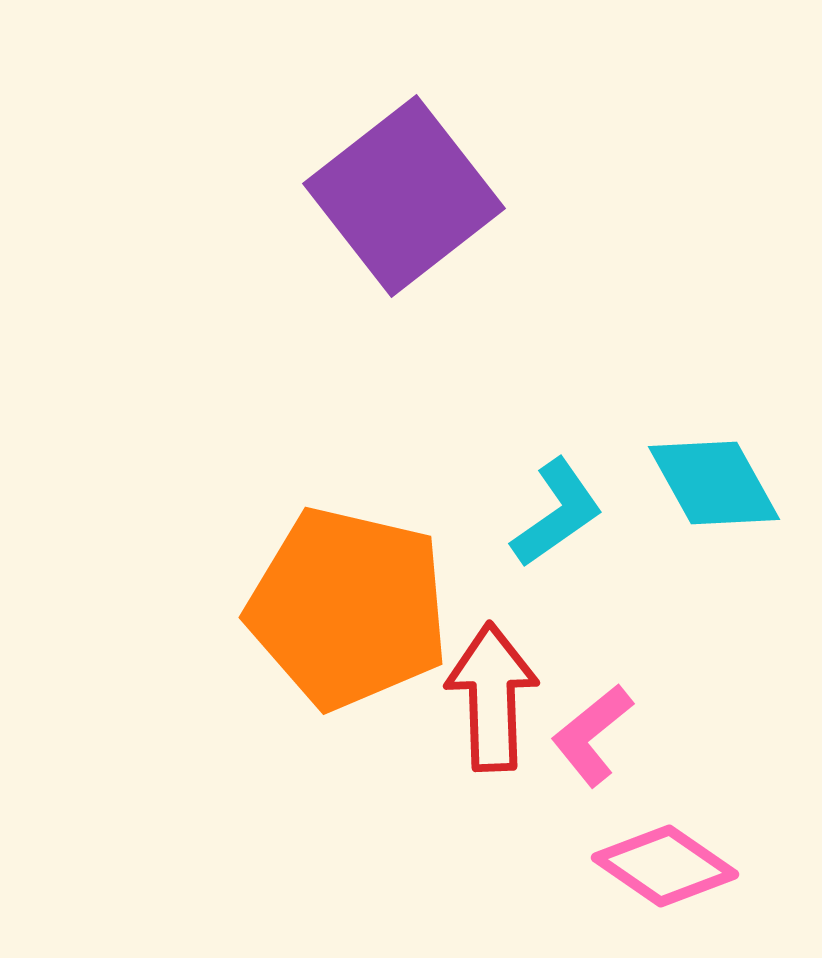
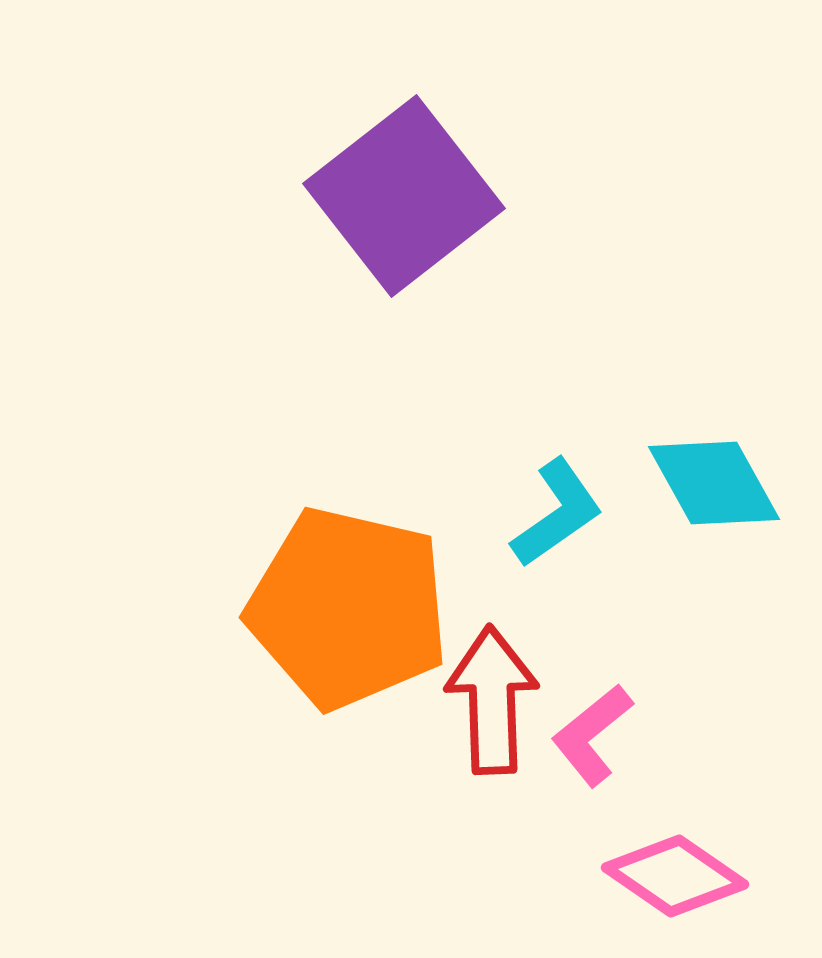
red arrow: moved 3 px down
pink diamond: moved 10 px right, 10 px down
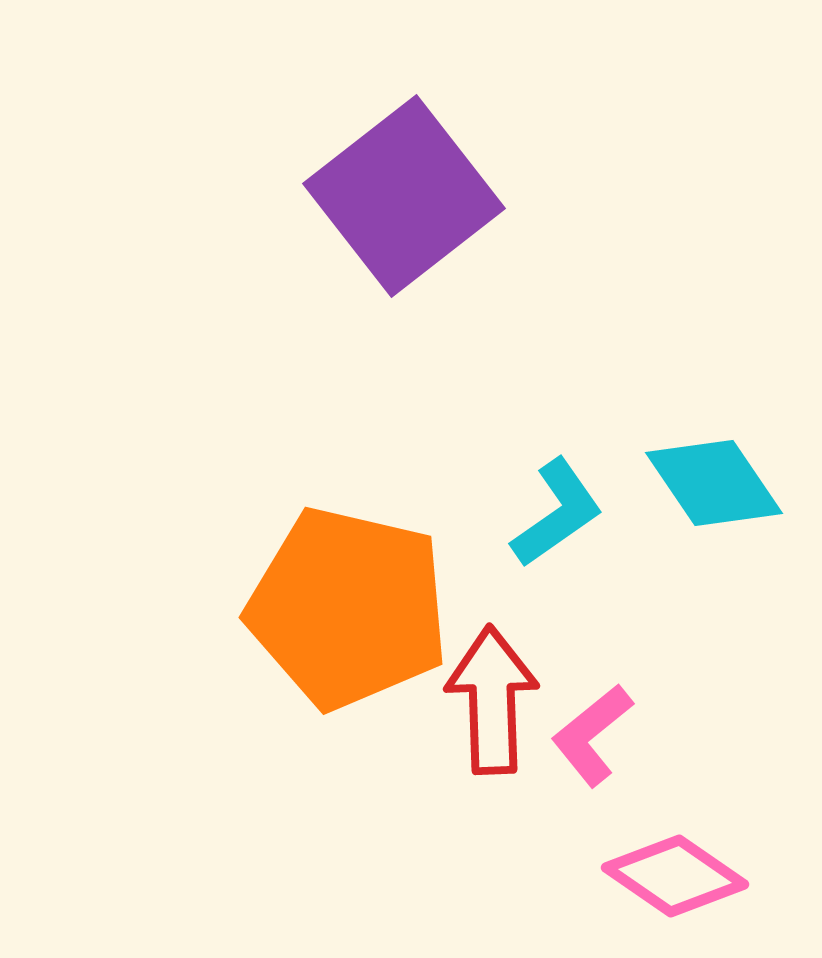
cyan diamond: rotated 5 degrees counterclockwise
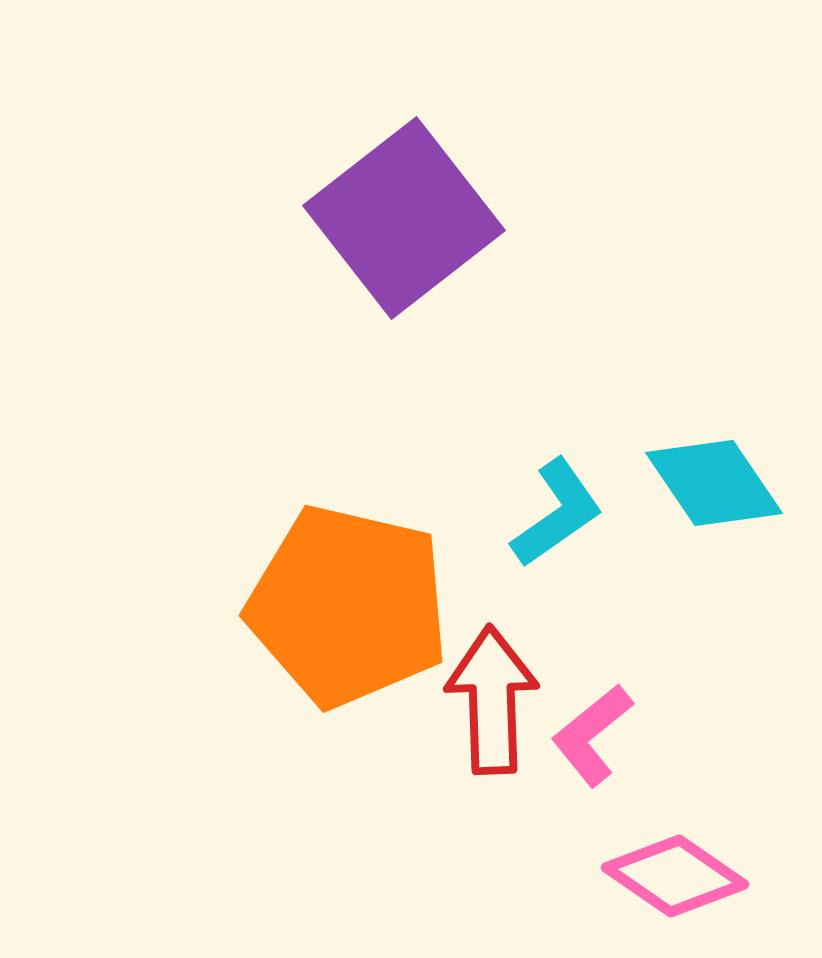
purple square: moved 22 px down
orange pentagon: moved 2 px up
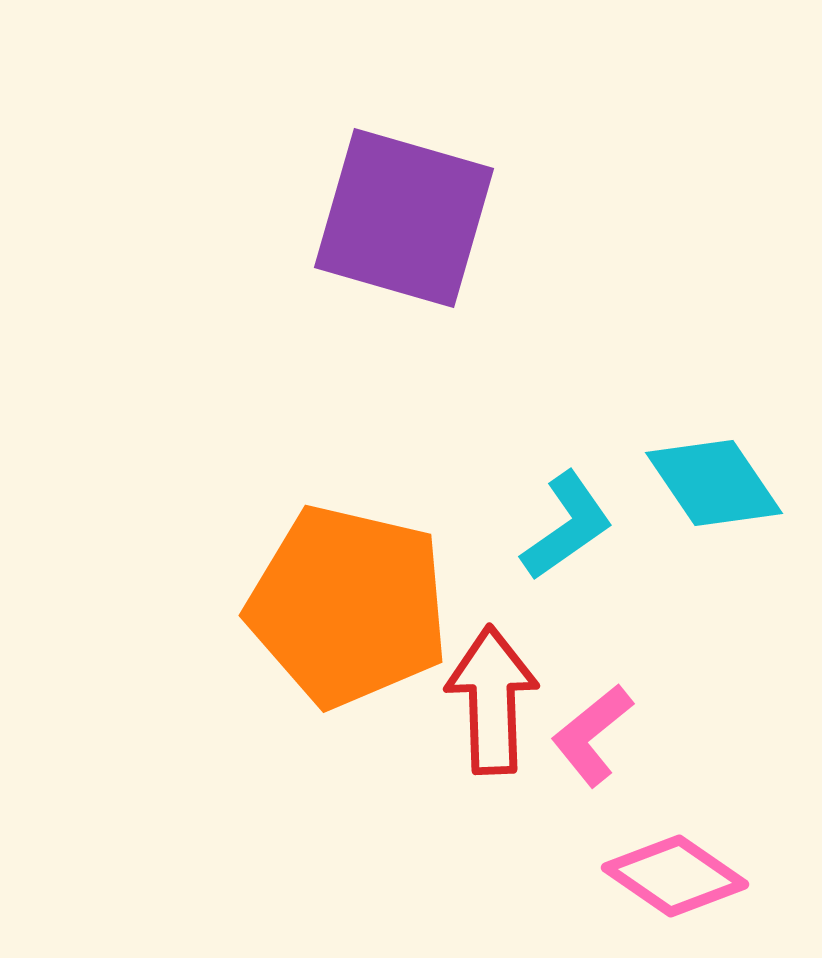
purple square: rotated 36 degrees counterclockwise
cyan L-shape: moved 10 px right, 13 px down
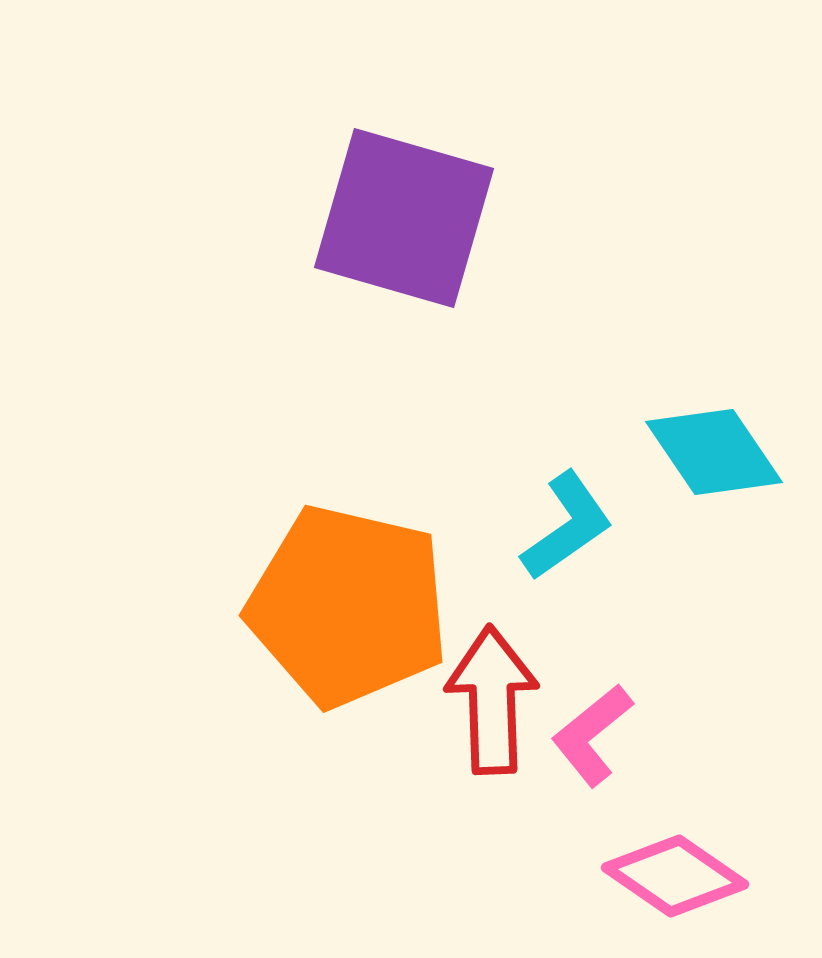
cyan diamond: moved 31 px up
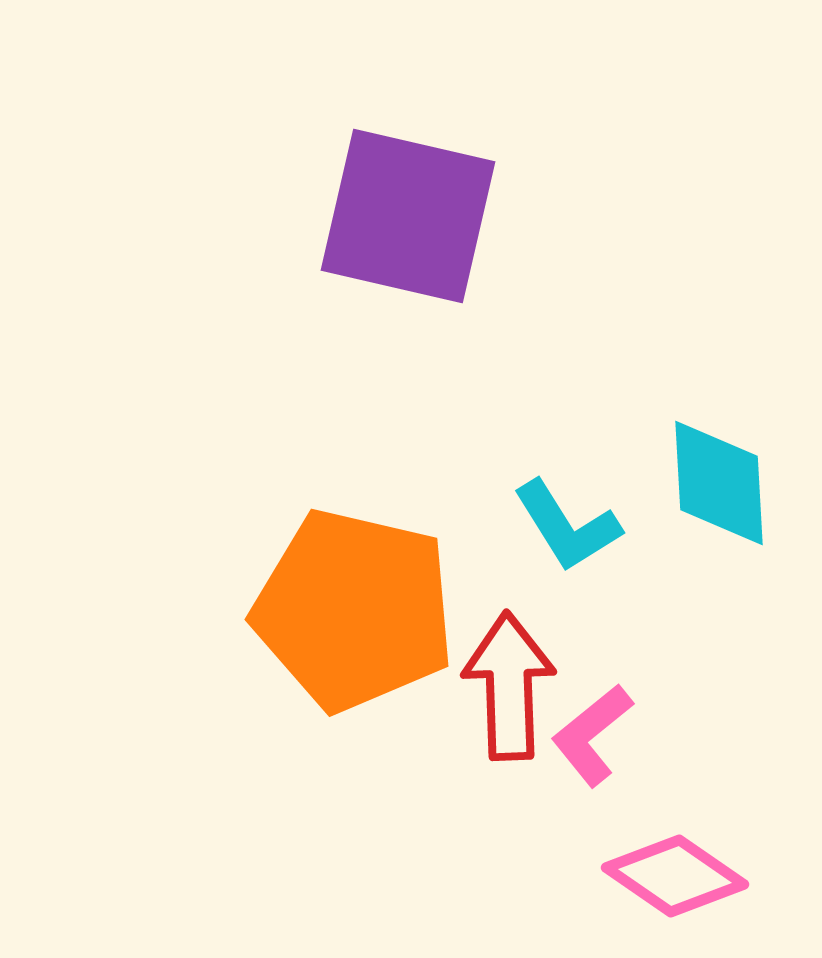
purple square: moved 4 px right, 2 px up; rotated 3 degrees counterclockwise
cyan diamond: moved 5 px right, 31 px down; rotated 31 degrees clockwise
cyan L-shape: rotated 93 degrees clockwise
orange pentagon: moved 6 px right, 4 px down
red arrow: moved 17 px right, 14 px up
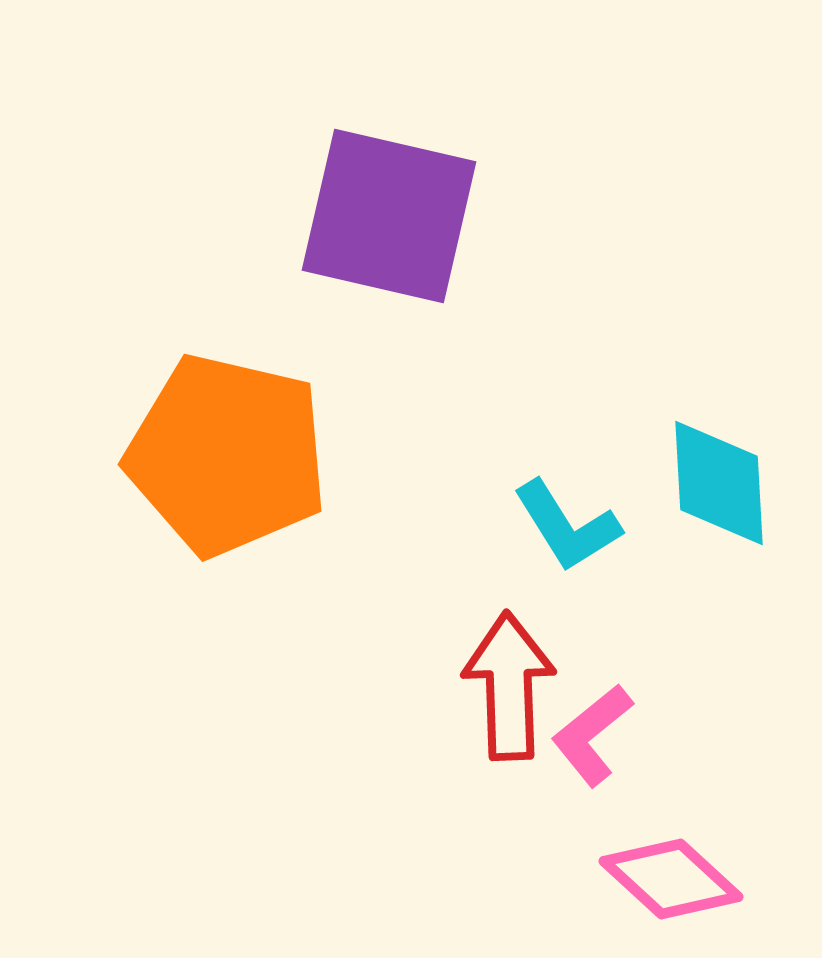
purple square: moved 19 px left
orange pentagon: moved 127 px left, 155 px up
pink diamond: moved 4 px left, 3 px down; rotated 8 degrees clockwise
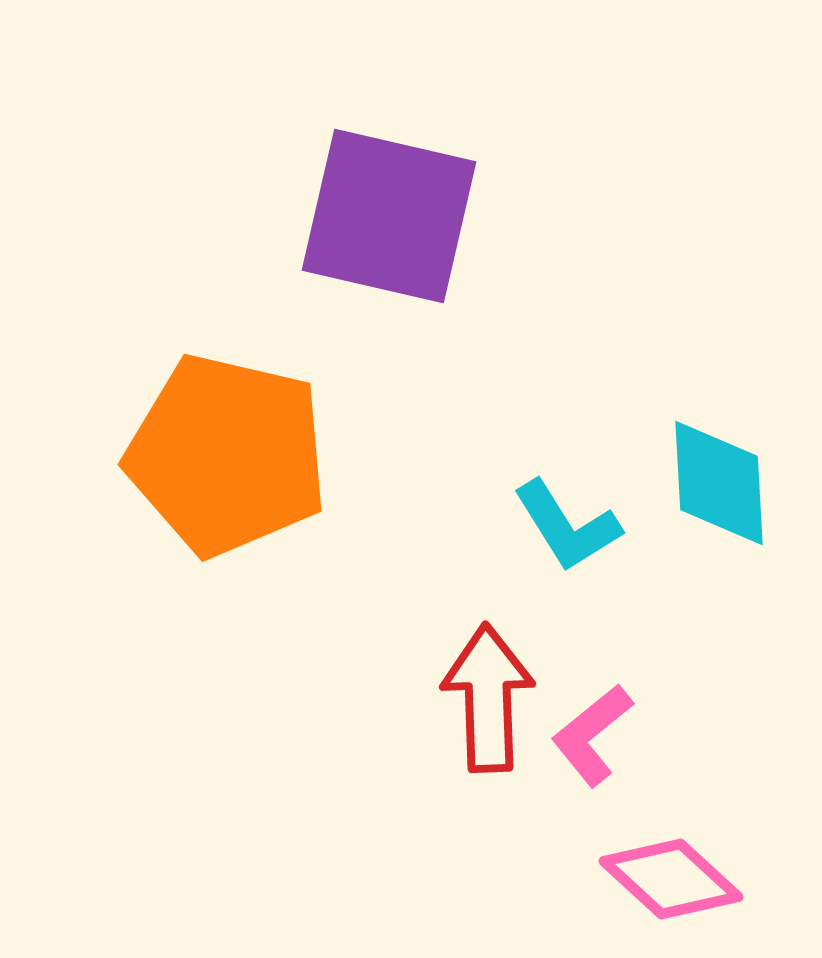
red arrow: moved 21 px left, 12 px down
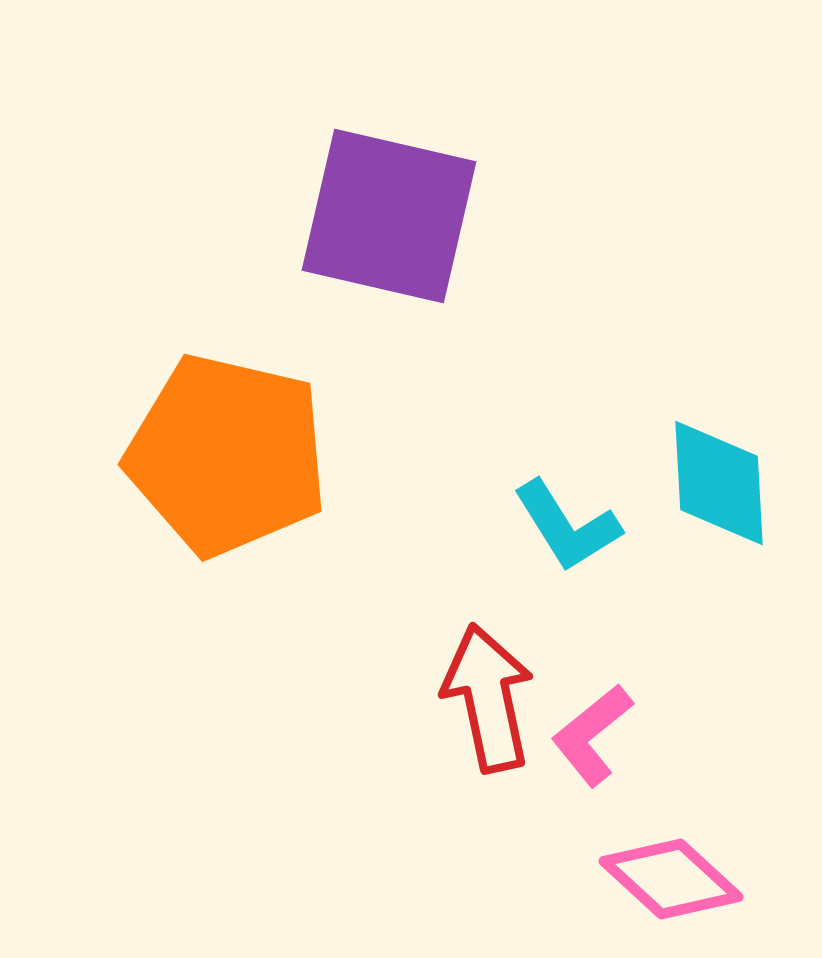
red arrow: rotated 10 degrees counterclockwise
